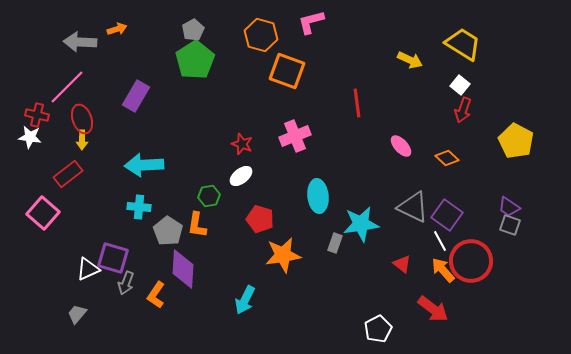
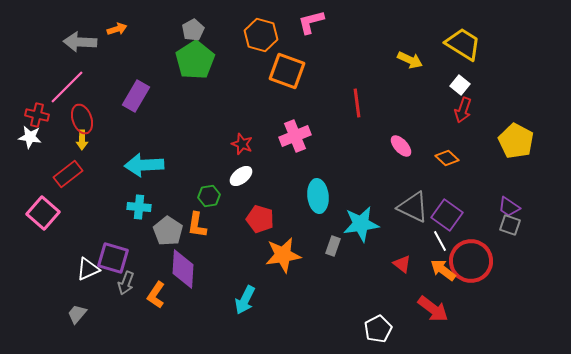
gray rectangle at (335, 243): moved 2 px left, 3 px down
orange arrow at (443, 270): rotated 12 degrees counterclockwise
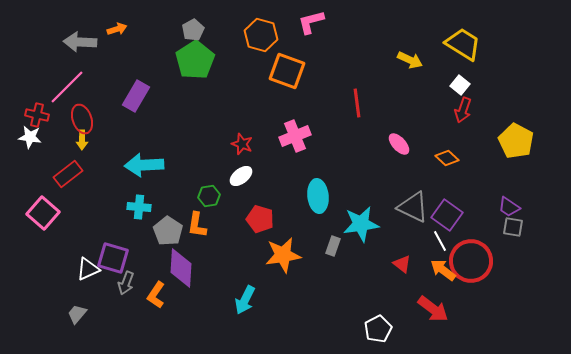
pink ellipse at (401, 146): moved 2 px left, 2 px up
gray square at (510, 225): moved 3 px right, 2 px down; rotated 10 degrees counterclockwise
purple diamond at (183, 269): moved 2 px left, 1 px up
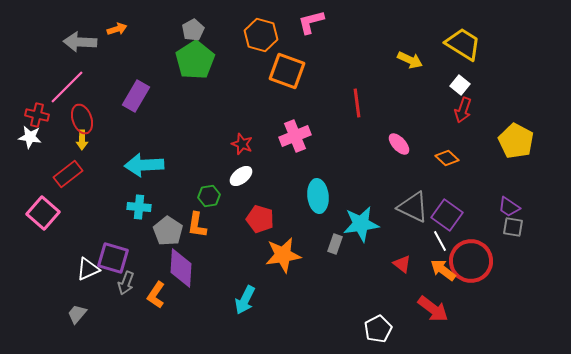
gray rectangle at (333, 246): moved 2 px right, 2 px up
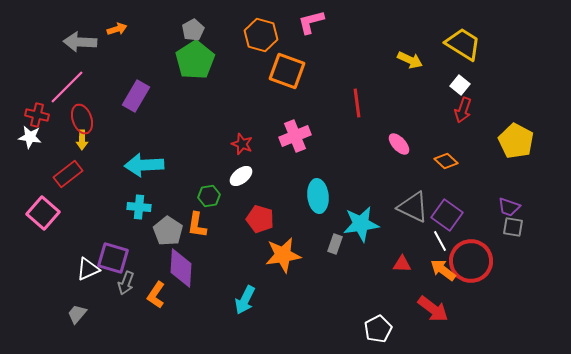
orange diamond at (447, 158): moved 1 px left, 3 px down
purple trapezoid at (509, 207): rotated 15 degrees counterclockwise
red triangle at (402, 264): rotated 36 degrees counterclockwise
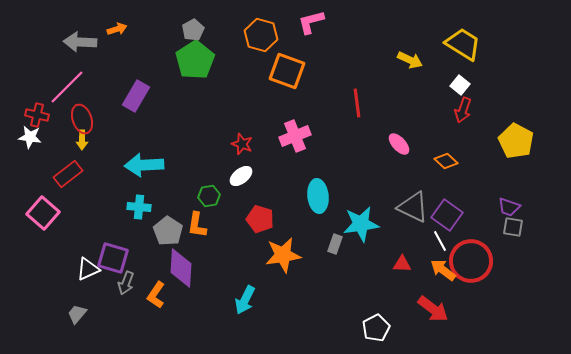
white pentagon at (378, 329): moved 2 px left, 1 px up
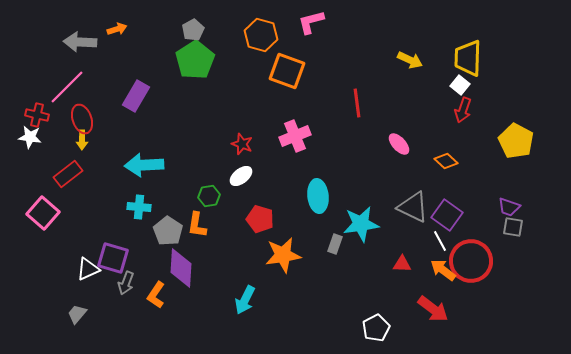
yellow trapezoid at (463, 44): moved 5 px right, 14 px down; rotated 120 degrees counterclockwise
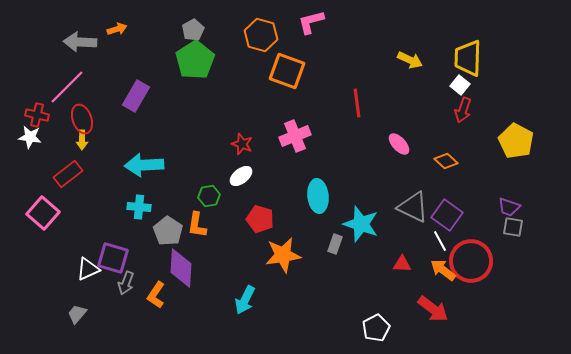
cyan star at (361, 224): rotated 27 degrees clockwise
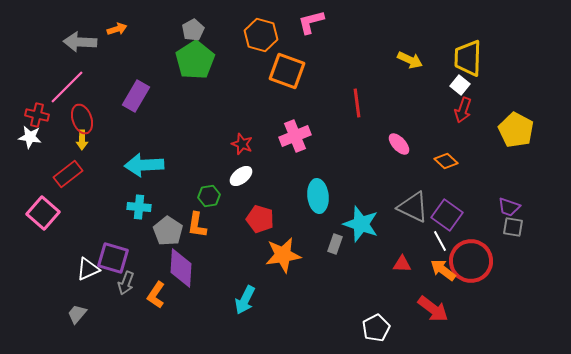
yellow pentagon at (516, 141): moved 11 px up
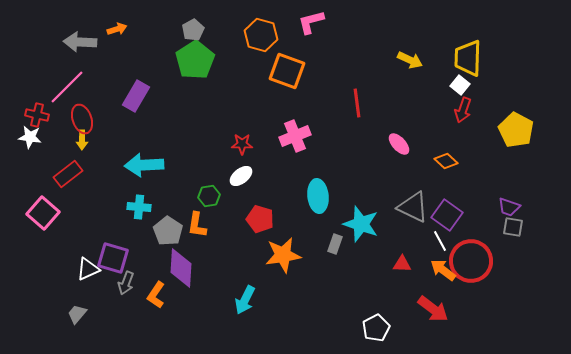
red star at (242, 144): rotated 20 degrees counterclockwise
